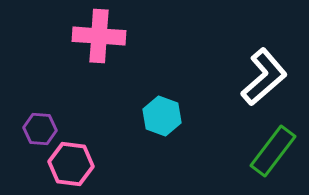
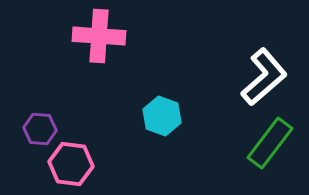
green rectangle: moved 3 px left, 8 px up
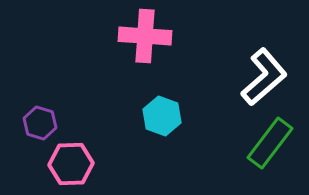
pink cross: moved 46 px right
purple hexagon: moved 6 px up; rotated 12 degrees clockwise
pink hexagon: rotated 9 degrees counterclockwise
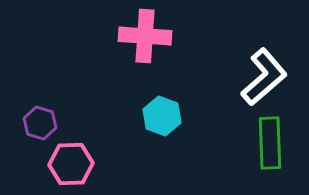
green rectangle: rotated 39 degrees counterclockwise
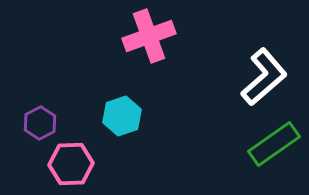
pink cross: moved 4 px right; rotated 24 degrees counterclockwise
cyan hexagon: moved 40 px left; rotated 21 degrees clockwise
purple hexagon: rotated 16 degrees clockwise
green rectangle: moved 4 px right, 1 px down; rotated 57 degrees clockwise
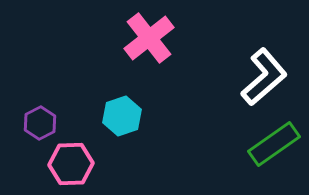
pink cross: moved 2 px down; rotated 18 degrees counterclockwise
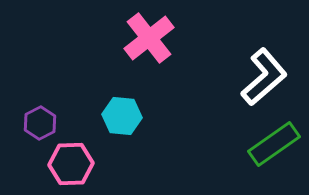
cyan hexagon: rotated 24 degrees clockwise
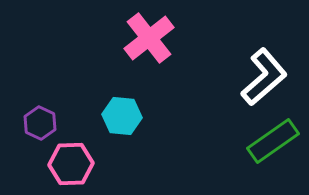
purple hexagon: rotated 8 degrees counterclockwise
green rectangle: moved 1 px left, 3 px up
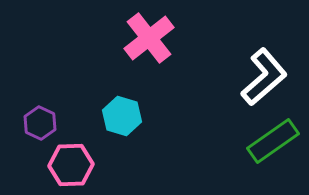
cyan hexagon: rotated 12 degrees clockwise
pink hexagon: moved 1 px down
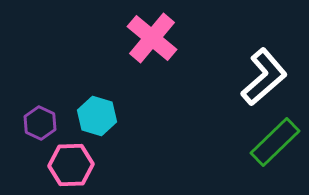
pink cross: moved 3 px right; rotated 12 degrees counterclockwise
cyan hexagon: moved 25 px left
green rectangle: moved 2 px right, 1 px down; rotated 9 degrees counterclockwise
